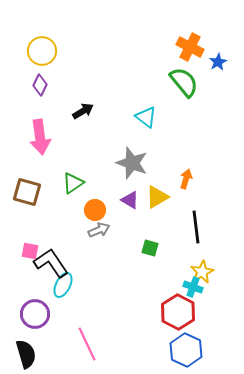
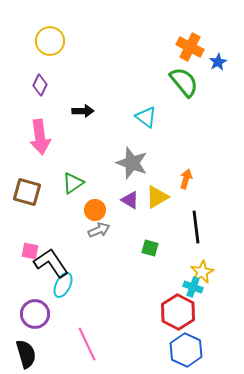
yellow circle: moved 8 px right, 10 px up
black arrow: rotated 30 degrees clockwise
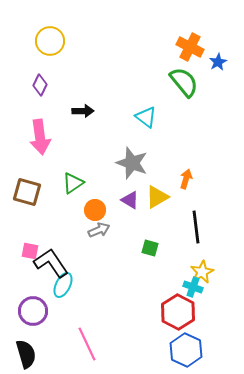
purple circle: moved 2 px left, 3 px up
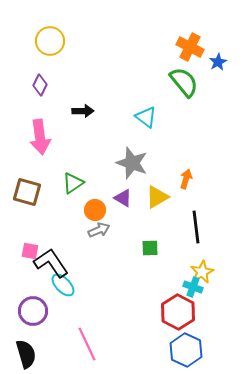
purple triangle: moved 7 px left, 2 px up
green square: rotated 18 degrees counterclockwise
cyan ellipse: rotated 70 degrees counterclockwise
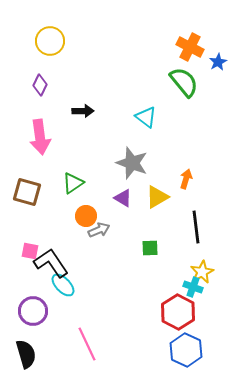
orange circle: moved 9 px left, 6 px down
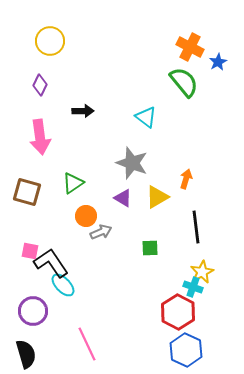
gray arrow: moved 2 px right, 2 px down
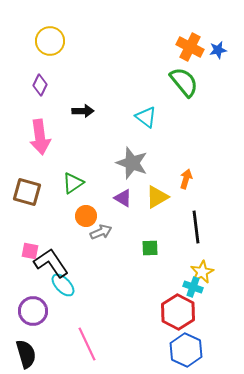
blue star: moved 12 px up; rotated 18 degrees clockwise
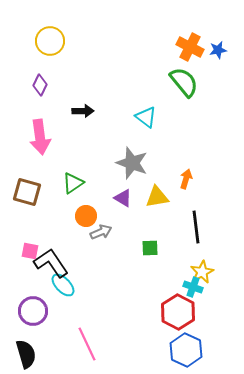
yellow triangle: rotated 20 degrees clockwise
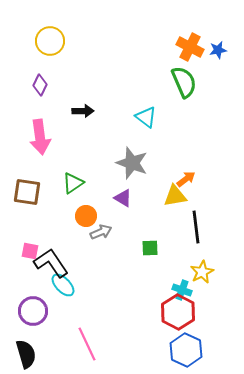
green semicircle: rotated 16 degrees clockwise
orange arrow: rotated 36 degrees clockwise
brown square: rotated 8 degrees counterclockwise
yellow triangle: moved 18 px right, 1 px up
cyan cross: moved 11 px left, 3 px down
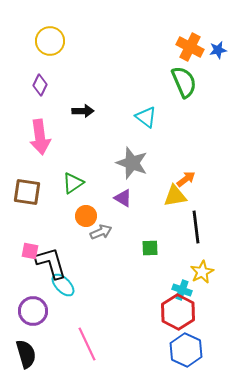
black L-shape: rotated 18 degrees clockwise
